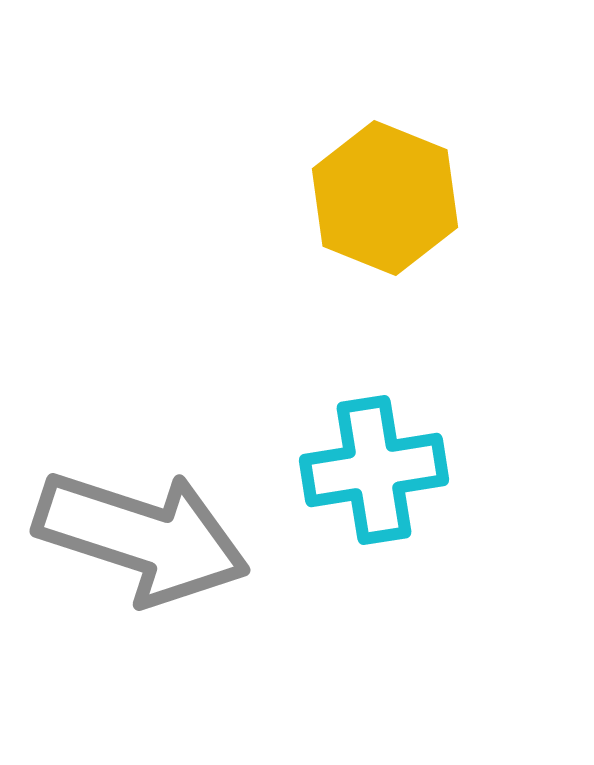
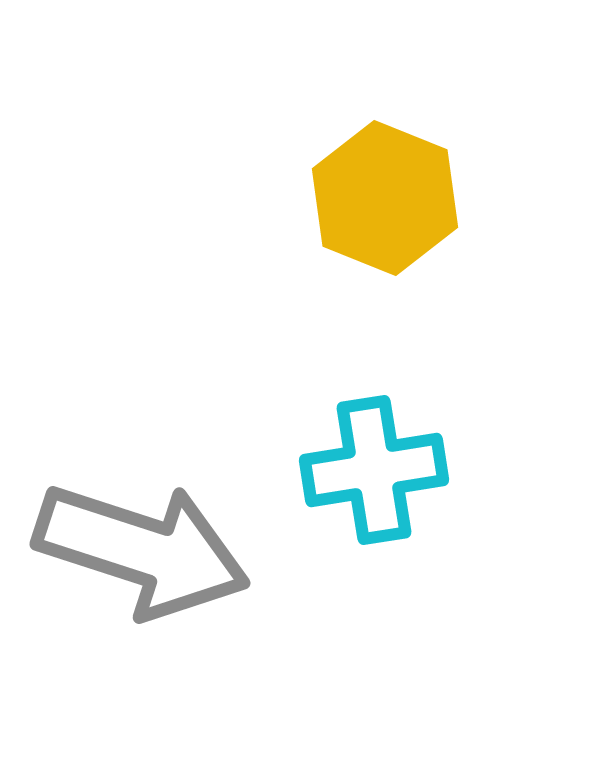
gray arrow: moved 13 px down
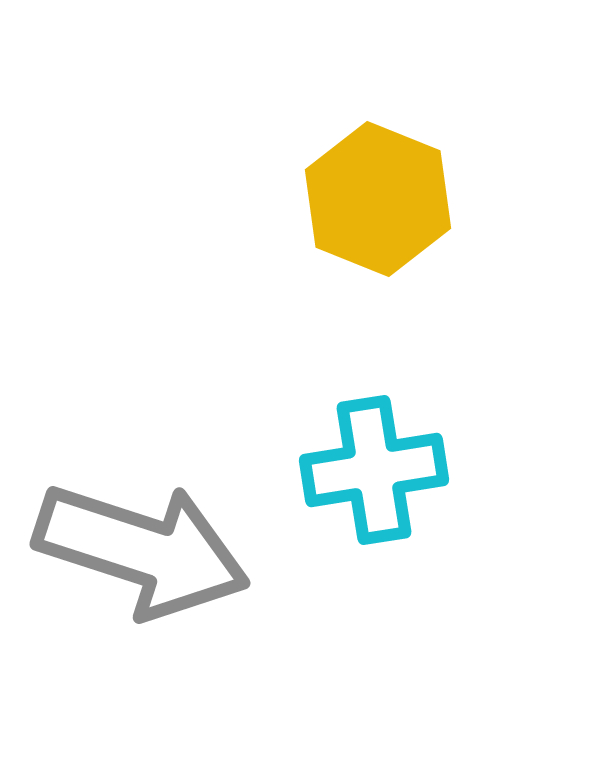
yellow hexagon: moved 7 px left, 1 px down
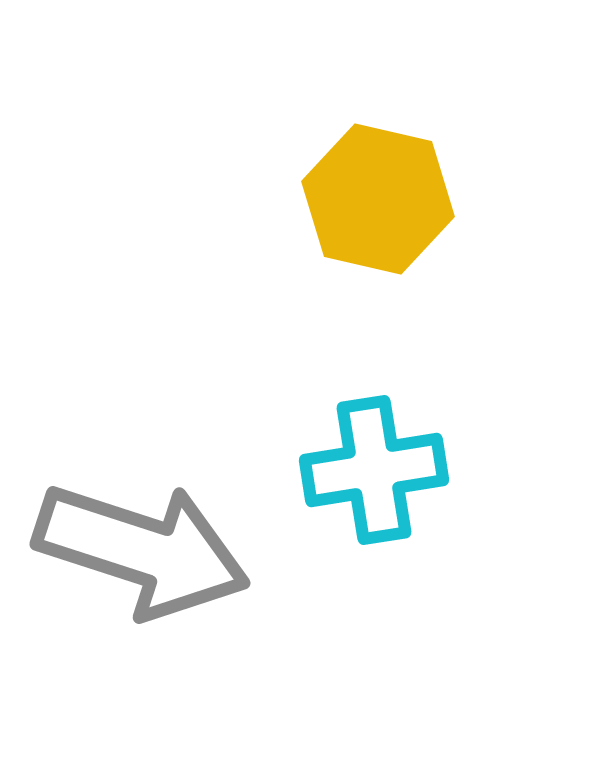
yellow hexagon: rotated 9 degrees counterclockwise
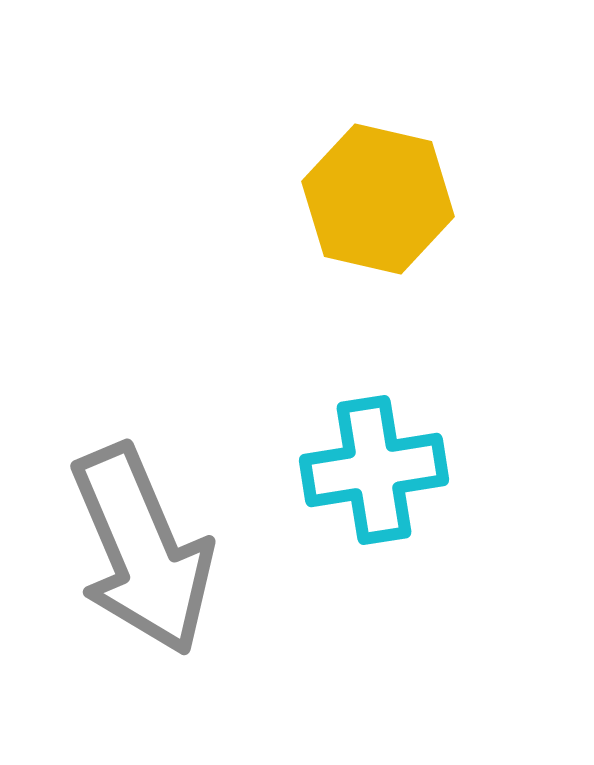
gray arrow: rotated 49 degrees clockwise
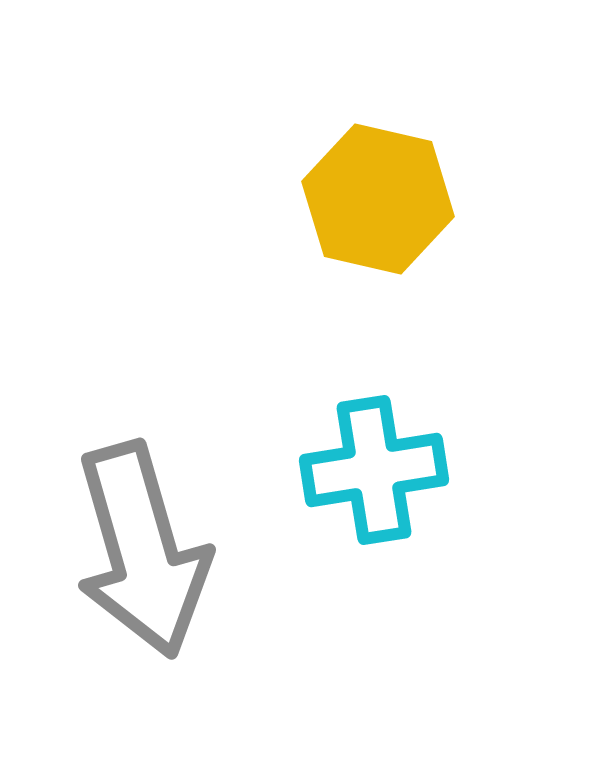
gray arrow: rotated 7 degrees clockwise
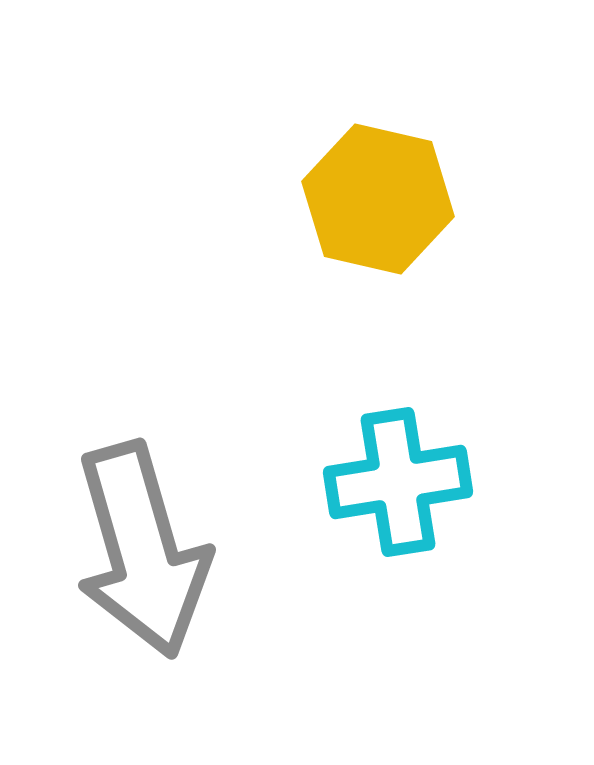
cyan cross: moved 24 px right, 12 px down
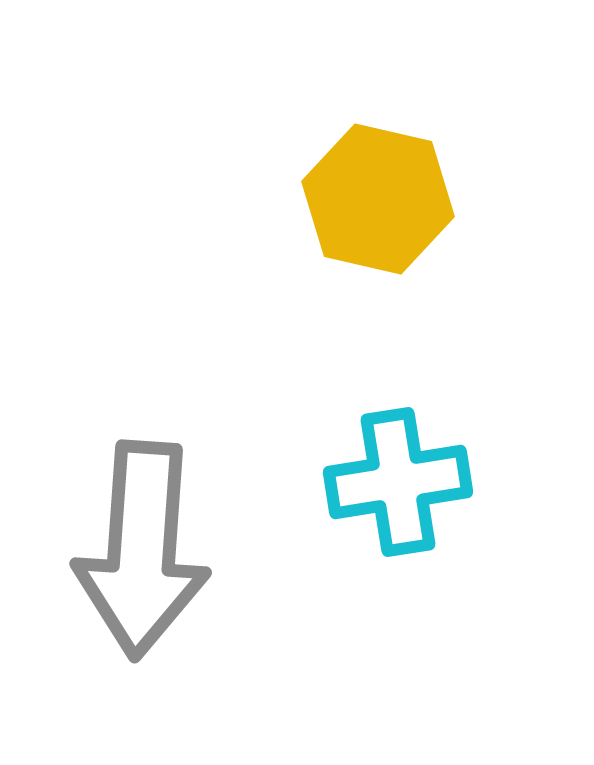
gray arrow: rotated 20 degrees clockwise
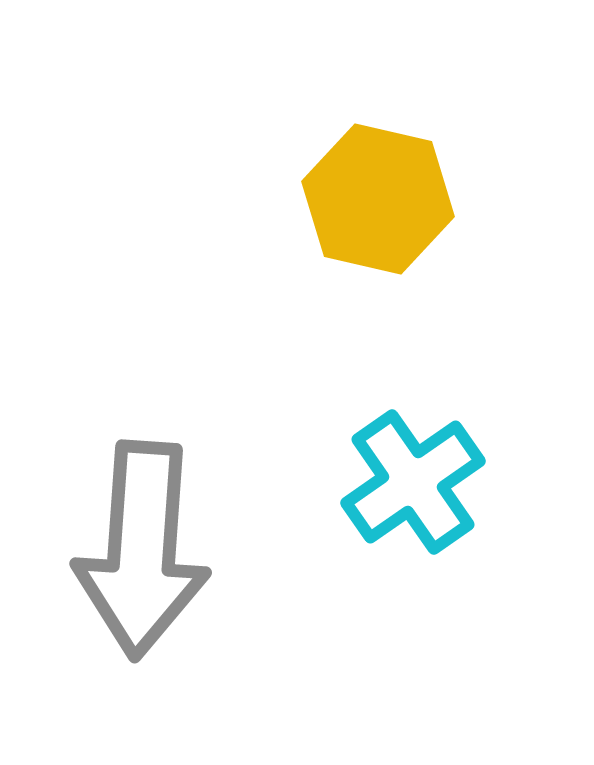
cyan cross: moved 15 px right; rotated 26 degrees counterclockwise
